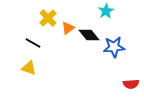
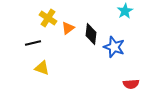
cyan star: moved 19 px right
yellow cross: rotated 12 degrees counterclockwise
black diamond: moved 2 px right, 1 px up; rotated 45 degrees clockwise
black line: rotated 42 degrees counterclockwise
blue star: rotated 25 degrees clockwise
yellow triangle: moved 13 px right
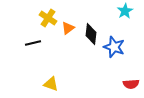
yellow triangle: moved 9 px right, 16 px down
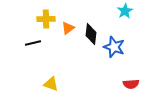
yellow cross: moved 2 px left, 1 px down; rotated 36 degrees counterclockwise
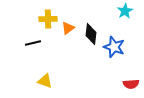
yellow cross: moved 2 px right
yellow triangle: moved 6 px left, 3 px up
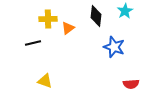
black diamond: moved 5 px right, 18 px up
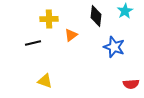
yellow cross: moved 1 px right
orange triangle: moved 3 px right, 7 px down
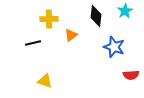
red semicircle: moved 9 px up
